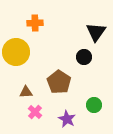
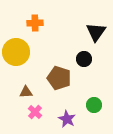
black circle: moved 2 px down
brown pentagon: moved 4 px up; rotated 15 degrees counterclockwise
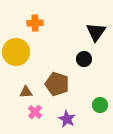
brown pentagon: moved 2 px left, 6 px down
green circle: moved 6 px right
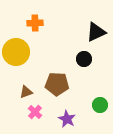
black triangle: rotated 30 degrees clockwise
brown pentagon: rotated 15 degrees counterclockwise
brown triangle: rotated 16 degrees counterclockwise
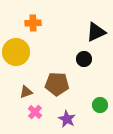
orange cross: moved 2 px left
